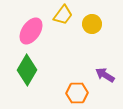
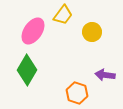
yellow circle: moved 8 px down
pink ellipse: moved 2 px right
purple arrow: rotated 24 degrees counterclockwise
orange hexagon: rotated 20 degrees clockwise
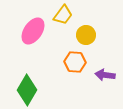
yellow circle: moved 6 px left, 3 px down
green diamond: moved 20 px down
orange hexagon: moved 2 px left, 31 px up; rotated 15 degrees counterclockwise
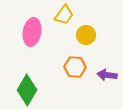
yellow trapezoid: moved 1 px right
pink ellipse: moved 1 px left, 1 px down; rotated 24 degrees counterclockwise
orange hexagon: moved 5 px down
purple arrow: moved 2 px right
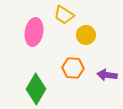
yellow trapezoid: rotated 85 degrees clockwise
pink ellipse: moved 2 px right
orange hexagon: moved 2 px left, 1 px down
green diamond: moved 9 px right, 1 px up
